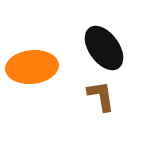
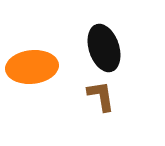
black ellipse: rotated 18 degrees clockwise
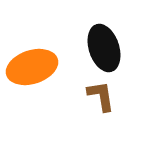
orange ellipse: rotated 12 degrees counterclockwise
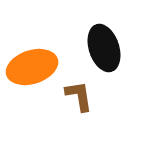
brown L-shape: moved 22 px left
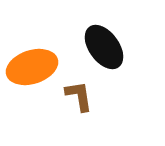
black ellipse: moved 1 px up; rotated 18 degrees counterclockwise
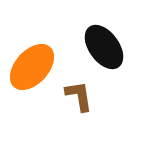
orange ellipse: rotated 30 degrees counterclockwise
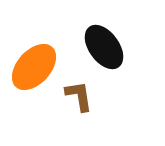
orange ellipse: moved 2 px right
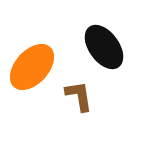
orange ellipse: moved 2 px left
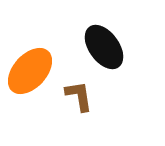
orange ellipse: moved 2 px left, 4 px down
